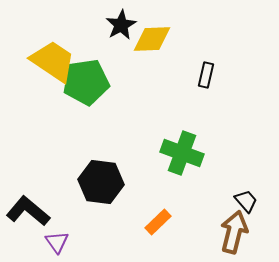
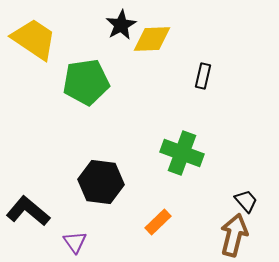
yellow trapezoid: moved 19 px left, 22 px up
black rectangle: moved 3 px left, 1 px down
brown arrow: moved 3 px down
purple triangle: moved 18 px right
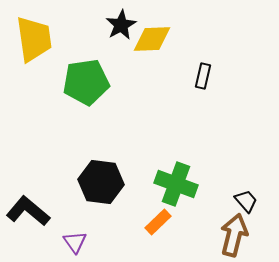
yellow trapezoid: rotated 48 degrees clockwise
green cross: moved 6 px left, 31 px down
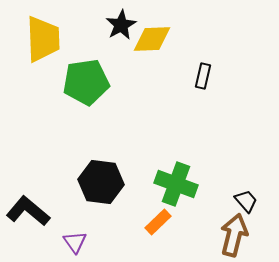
yellow trapezoid: moved 9 px right; rotated 6 degrees clockwise
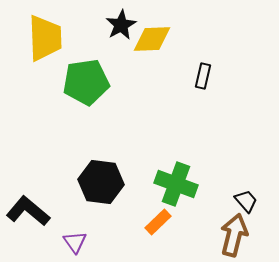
yellow trapezoid: moved 2 px right, 1 px up
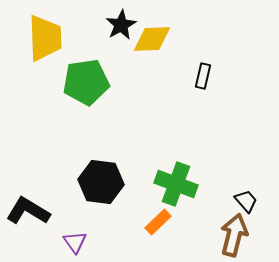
black L-shape: rotated 9 degrees counterclockwise
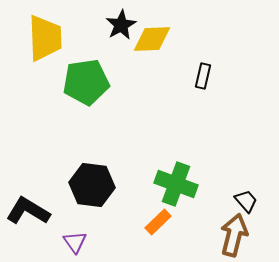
black hexagon: moved 9 px left, 3 px down
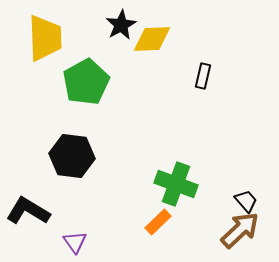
green pentagon: rotated 21 degrees counterclockwise
black hexagon: moved 20 px left, 29 px up
brown arrow: moved 6 px right, 5 px up; rotated 33 degrees clockwise
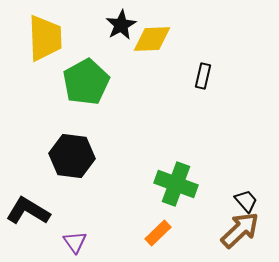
orange rectangle: moved 11 px down
